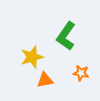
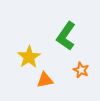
yellow star: moved 3 px left; rotated 15 degrees counterclockwise
orange star: moved 3 px up; rotated 14 degrees clockwise
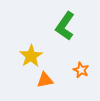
green L-shape: moved 1 px left, 10 px up
yellow star: moved 2 px right, 1 px up
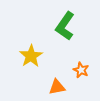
orange triangle: moved 12 px right, 7 px down
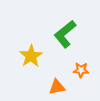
green L-shape: moved 8 px down; rotated 16 degrees clockwise
orange star: rotated 21 degrees counterclockwise
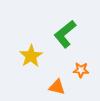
orange triangle: rotated 24 degrees clockwise
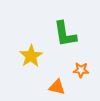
green L-shape: rotated 60 degrees counterclockwise
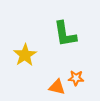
yellow star: moved 6 px left, 1 px up
orange star: moved 5 px left, 8 px down
